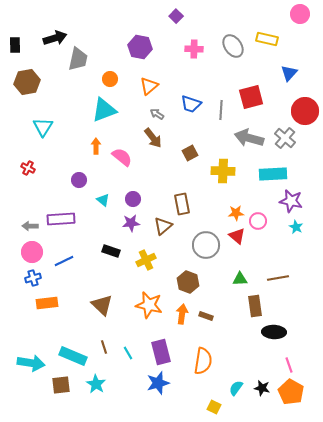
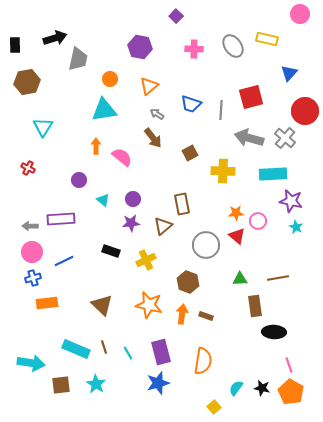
cyan triangle at (104, 110): rotated 12 degrees clockwise
cyan rectangle at (73, 356): moved 3 px right, 7 px up
yellow square at (214, 407): rotated 24 degrees clockwise
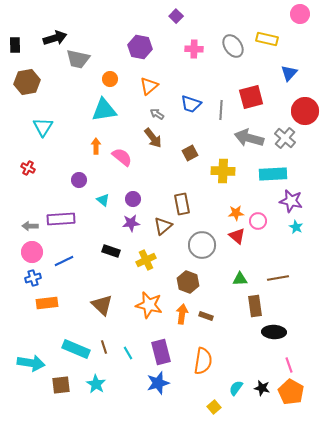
gray trapezoid at (78, 59): rotated 90 degrees clockwise
gray circle at (206, 245): moved 4 px left
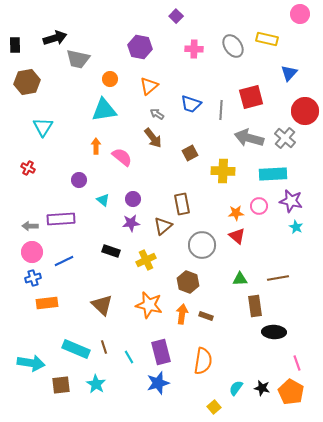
pink circle at (258, 221): moved 1 px right, 15 px up
cyan line at (128, 353): moved 1 px right, 4 px down
pink line at (289, 365): moved 8 px right, 2 px up
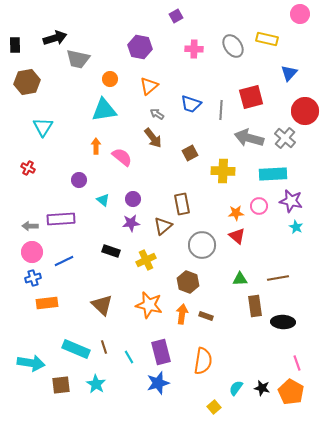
purple square at (176, 16): rotated 16 degrees clockwise
black ellipse at (274, 332): moved 9 px right, 10 px up
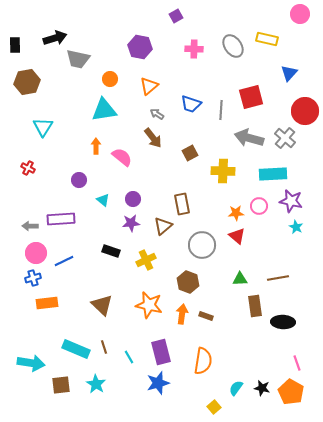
pink circle at (32, 252): moved 4 px right, 1 px down
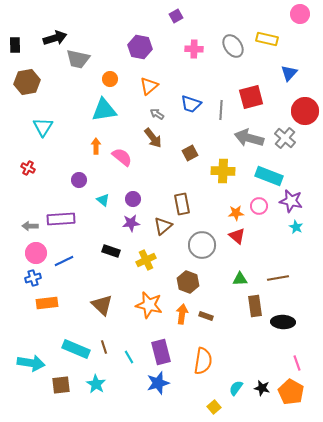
cyan rectangle at (273, 174): moved 4 px left, 2 px down; rotated 24 degrees clockwise
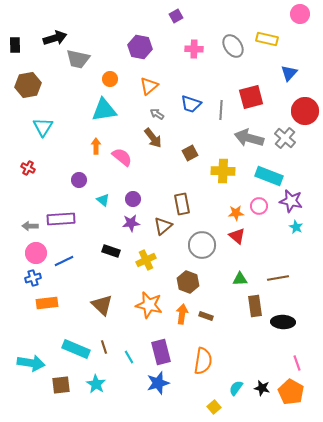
brown hexagon at (27, 82): moved 1 px right, 3 px down
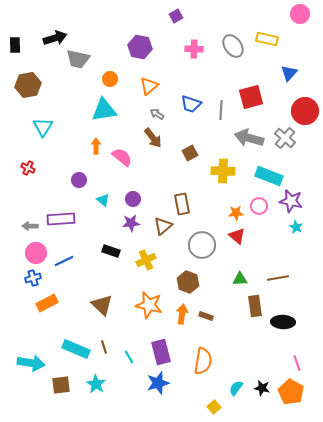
orange rectangle at (47, 303): rotated 20 degrees counterclockwise
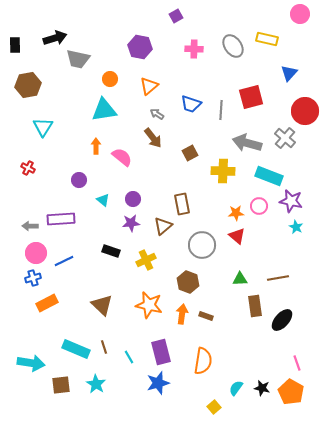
gray arrow at (249, 138): moved 2 px left, 5 px down
black ellipse at (283, 322): moved 1 px left, 2 px up; rotated 50 degrees counterclockwise
